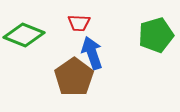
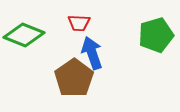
brown pentagon: moved 1 px down
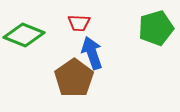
green pentagon: moved 7 px up
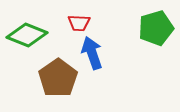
green diamond: moved 3 px right
brown pentagon: moved 16 px left
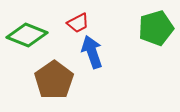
red trapezoid: moved 1 px left; rotated 30 degrees counterclockwise
blue arrow: moved 1 px up
brown pentagon: moved 4 px left, 2 px down
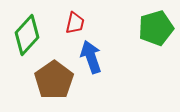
red trapezoid: moved 3 px left; rotated 50 degrees counterclockwise
green diamond: rotated 69 degrees counterclockwise
blue arrow: moved 1 px left, 5 px down
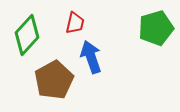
brown pentagon: rotated 6 degrees clockwise
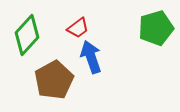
red trapezoid: moved 3 px right, 5 px down; rotated 40 degrees clockwise
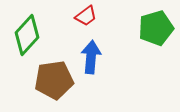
red trapezoid: moved 8 px right, 12 px up
blue arrow: rotated 24 degrees clockwise
brown pentagon: rotated 21 degrees clockwise
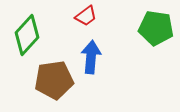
green pentagon: rotated 24 degrees clockwise
